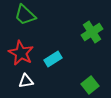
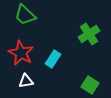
green cross: moved 3 px left, 2 px down
cyan rectangle: rotated 24 degrees counterclockwise
green square: rotated 18 degrees counterclockwise
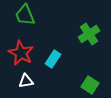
green trapezoid: rotated 25 degrees clockwise
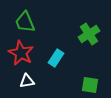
green trapezoid: moved 7 px down
cyan rectangle: moved 3 px right, 1 px up
white triangle: moved 1 px right
green square: rotated 24 degrees counterclockwise
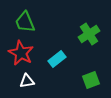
cyan rectangle: moved 1 px right, 1 px down; rotated 18 degrees clockwise
green square: moved 1 px right, 5 px up; rotated 30 degrees counterclockwise
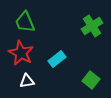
green cross: moved 3 px right, 8 px up
green square: rotated 30 degrees counterclockwise
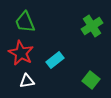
cyan rectangle: moved 2 px left, 1 px down
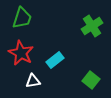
green trapezoid: moved 3 px left, 4 px up; rotated 140 degrees counterclockwise
white triangle: moved 6 px right
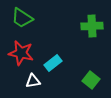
green trapezoid: rotated 105 degrees clockwise
green cross: rotated 30 degrees clockwise
red star: rotated 15 degrees counterclockwise
cyan rectangle: moved 2 px left, 3 px down
